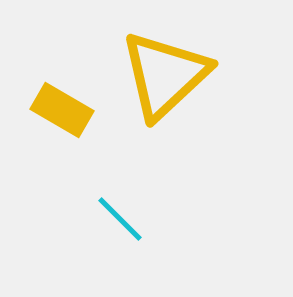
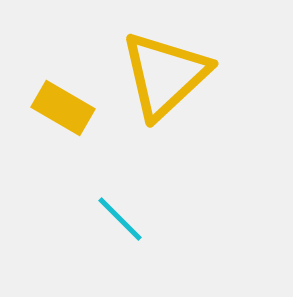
yellow rectangle: moved 1 px right, 2 px up
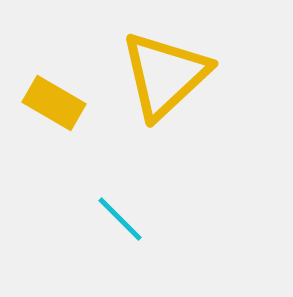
yellow rectangle: moved 9 px left, 5 px up
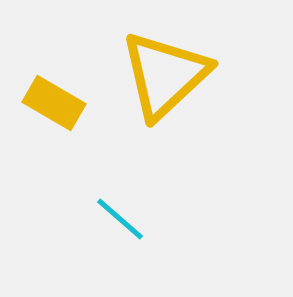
cyan line: rotated 4 degrees counterclockwise
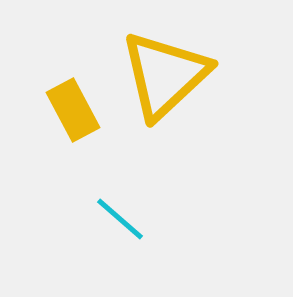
yellow rectangle: moved 19 px right, 7 px down; rotated 32 degrees clockwise
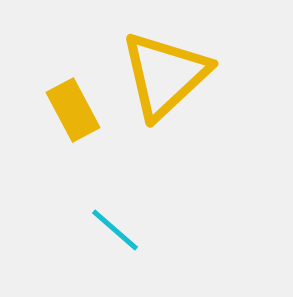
cyan line: moved 5 px left, 11 px down
